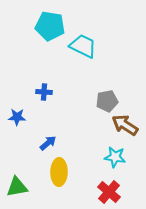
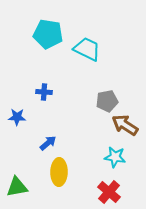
cyan pentagon: moved 2 px left, 8 px down
cyan trapezoid: moved 4 px right, 3 px down
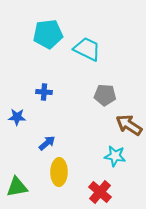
cyan pentagon: rotated 16 degrees counterclockwise
gray pentagon: moved 2 px left, 6 px up; rotated 15 degrees clockwise
brown arrow: moved 4 px right
blue arrow: moved 1 px left
cyan star: moved 1 px up
red cross: moved 9 px left
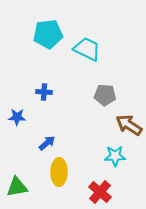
cyan star: rotated 10 degrees counterclockwise
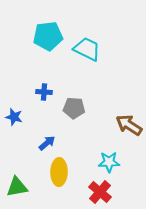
cyan pentagon: moved 2 px down
gray pentagon: moved 31 px left, 13 px down
blue star: moved 3 px left; rotated 12 degrees clockwise
cyan star: moved 6 px left, 6 px down
